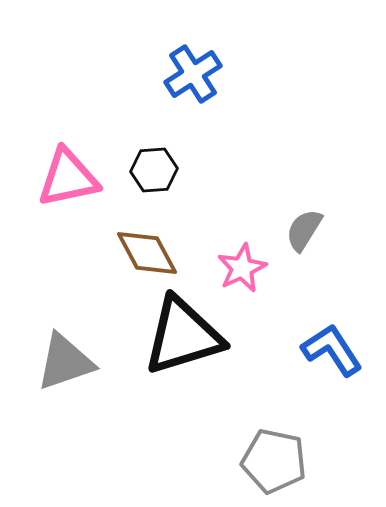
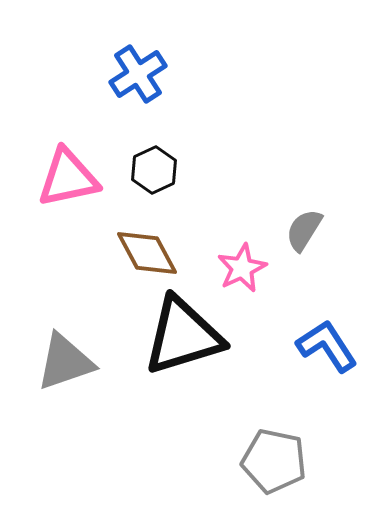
blue cross: moved 55 px left
black hexagon: rotated 21 degrees counterclockwise
blue L-shape: moved 5 px left, 4 px up
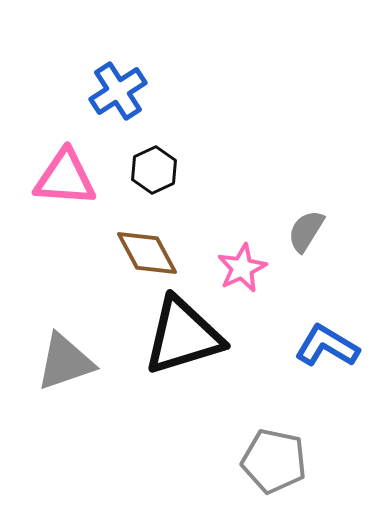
blue cross: moved 20 px left, 17 px down
pink triangle: moved 3 px left; rotated 16 degrees clockwise
gray semicircle: moved 2 px right, 1 px down
blue L-shape: rotated 26 degrees counterclockwise
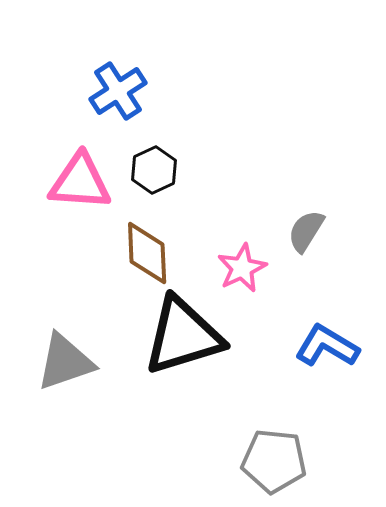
pink triangle: moved 15 px right, 4 px down
brown diamond: rotated 26 degrees clockwise
gray pentagon: rotated 6 degrees counterclockwise
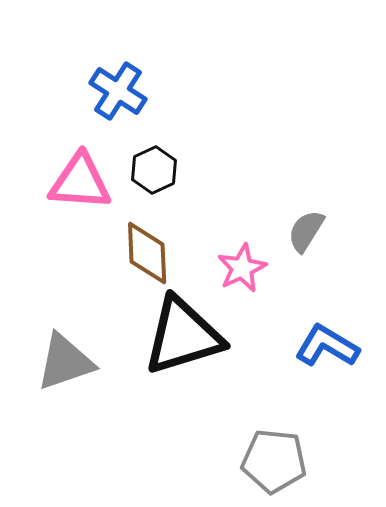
blue cross: rotated 24 degrees counterclockwise
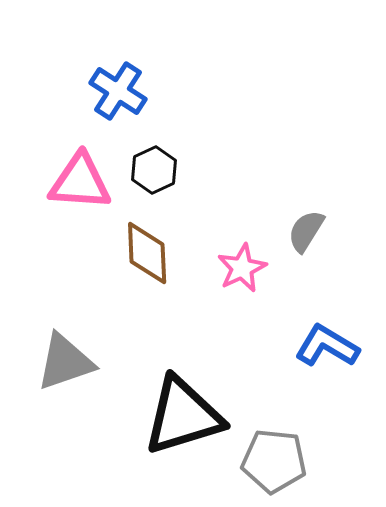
black triangle: moved 80 px down
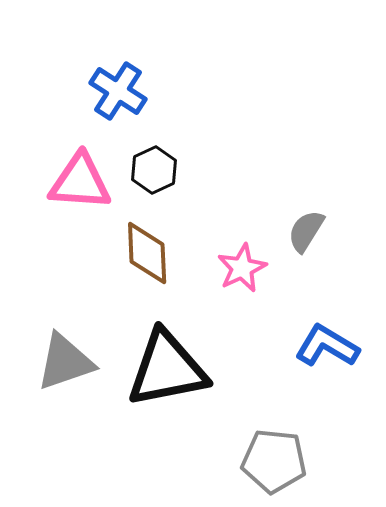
black triangle: moved 16 px left, 47 px up; rotated 6 degrees clockwise
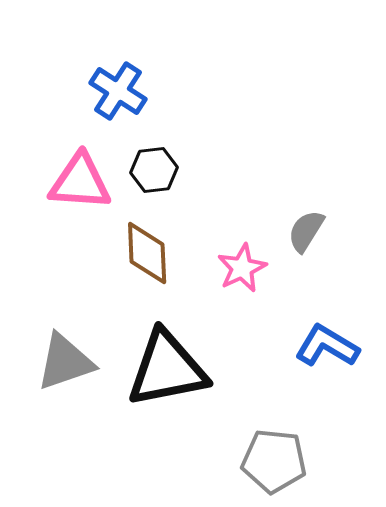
black hexagon: rotated 18 degrees clockwise
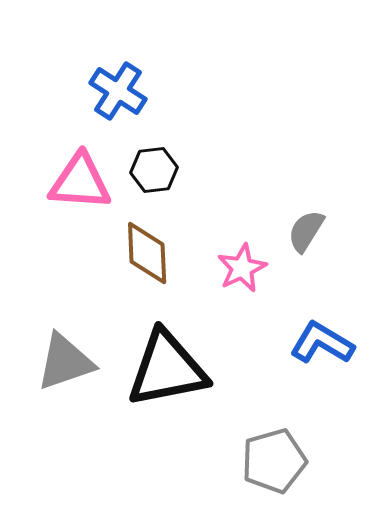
blue L-shape: moved 5 px left, 3 px up
gray pentagon: rotated 22 degrees counterclockwise
